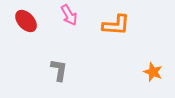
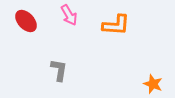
orange star: moved 12 px down
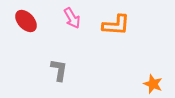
pink arrow: moved 3 px right, 3 px down
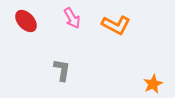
orange L-shape: rotated 24 degrees clockwise
gray L-shape: moved 3 px right
orange star: rotated 24 degrees clockwise
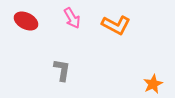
red ellipse: rotated 20 degrees counterclockwise
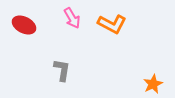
red ellipse: moved 2 px left, 4 px down
orange L-shape: moved 4 px left, 1 px up
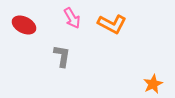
gray L-shape: moved 14 px up
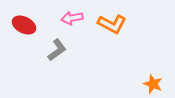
pink arrow: rotated 110 degrees clockwise
gray L-shape: moved 5 px left, 6 px up; rotated 45 degrees clockwise
orange star: rotated 24 degrees counterclockwise
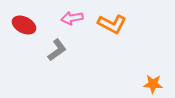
orange star: rotated 18 degrees counterclockwise
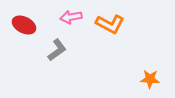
pink arrow: moved 1 px left, 1 px up
orange L-shape: moved 2 px left
orange star: moved 3 px left, 5 px up
